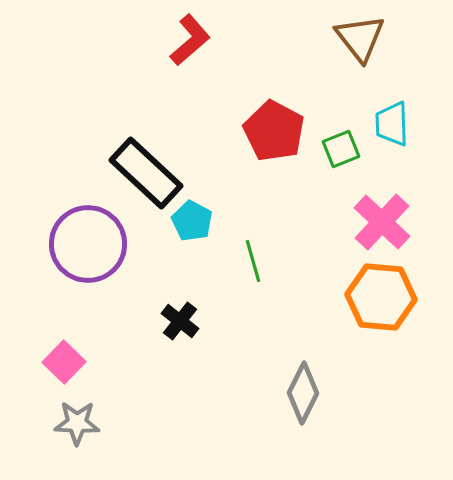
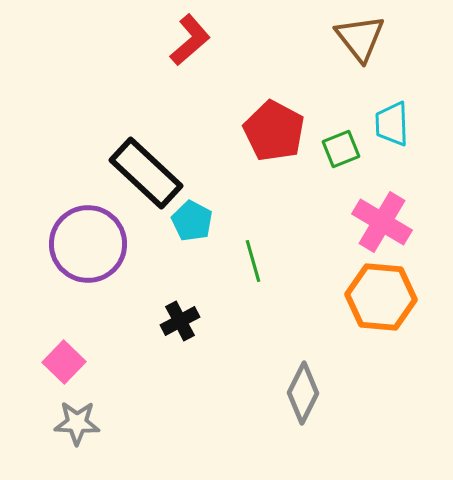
pink cross: rotated 12 degrees counterclockwise
black cross: rotated 24 degrees clockwise
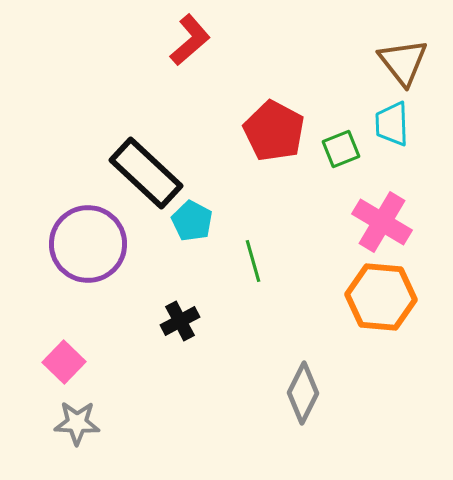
brown triangle: moved 43 px right, 24 px down
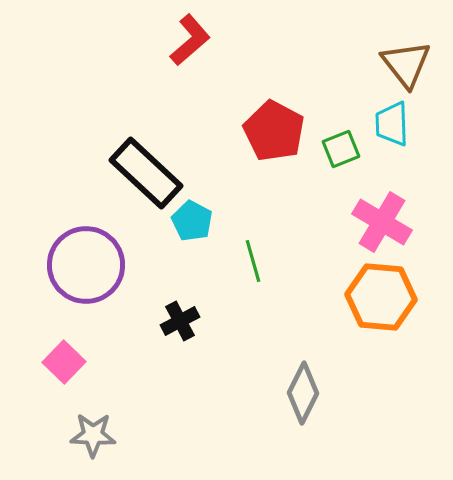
brown triangle: moved 3 px right, 2 px down
purple circle: moved 2 px left, 21 px down
gray star: moved 16 px right, 12 px down
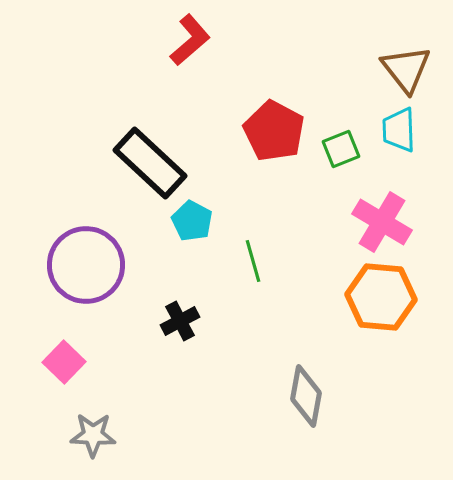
brown triangle: moved 5 px down
cyan trapezoid: moved 7 px right, 6 px down
black rectangle: moved 4 px right, 10 px up
gray diamond: moved 3 px right, 3 px down; rotated 16 degrees counterclockwise
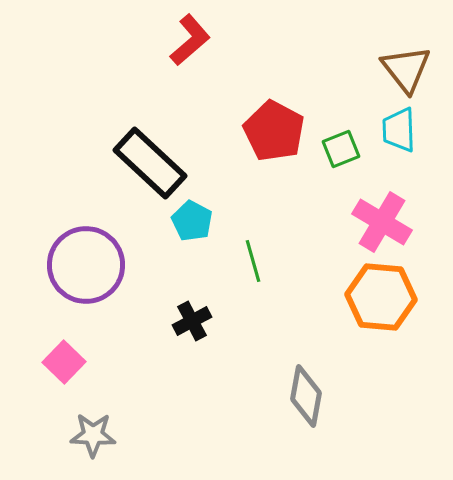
black cross: moved 12 px right
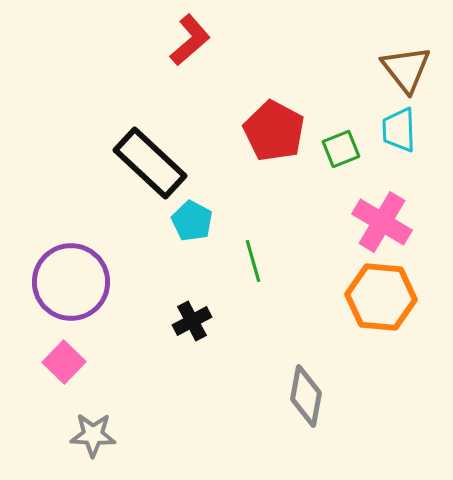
purple circle: moved 15 px left, 17 px down
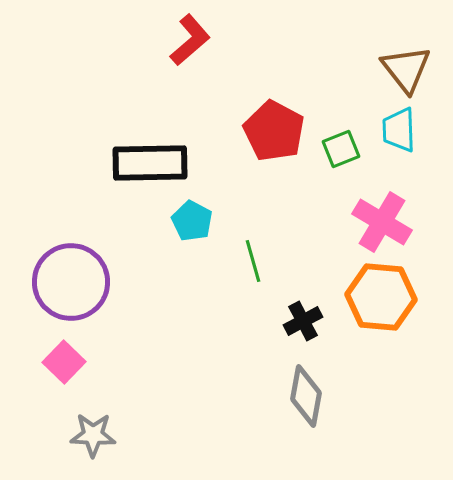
black rectangle: rotated 44 degrees counterclockwise
black cross: moved 111 px right
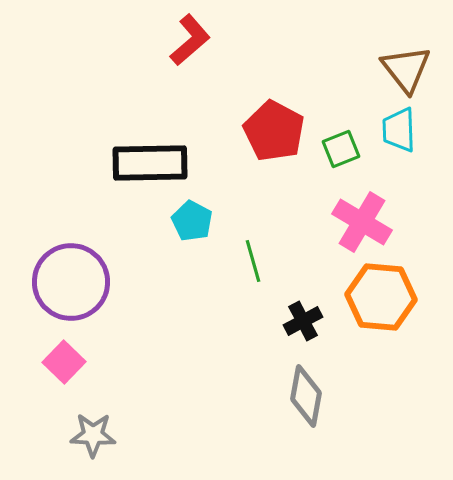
pink cross: moved 20 px left
